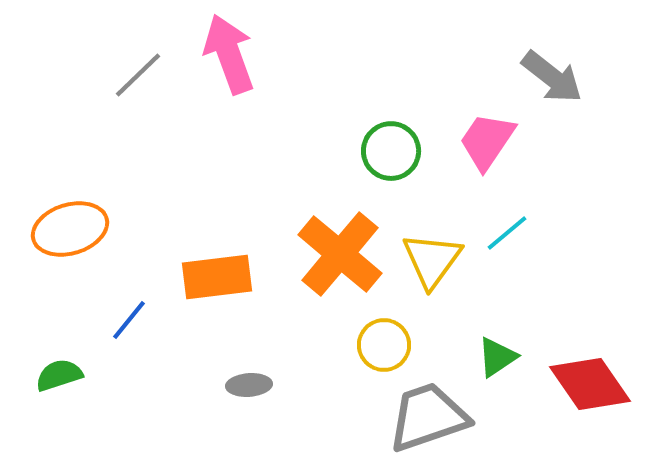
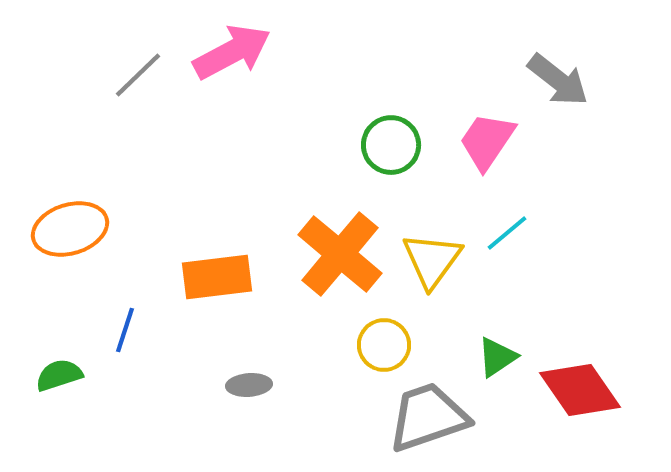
pink arrow: moved 3 px right, 2 px up; rotated 82 degrees clockwise
gray arrow: moved 6 px right, 3 px down
green circle: moved 6 px up
blue line: moved 4 px left, 10 px down; rotated 21 degrees counterclockwise
red diamond: moved 10 px left, 6 px down
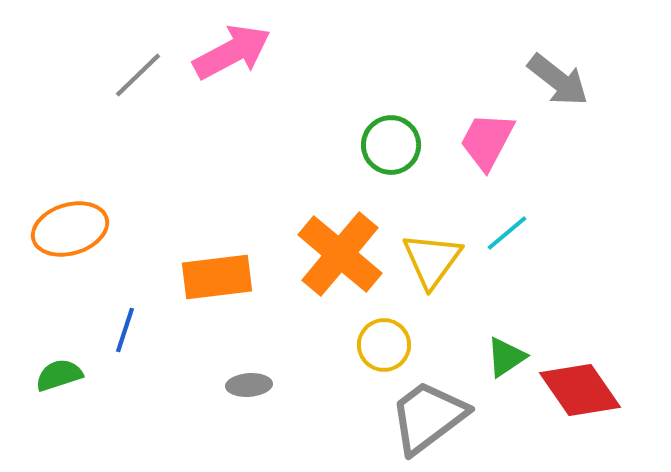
pink trapezoid: rotated 6 degrees counterclockwise
green triangle: moved 9 px right
gray trapezoid: rotated 18 degrees counterclockwise
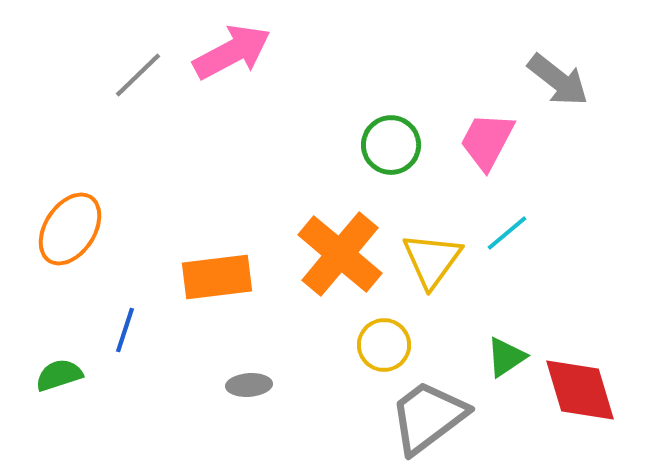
orange ellipse: rotated 40 degrees counterclockwise
red diamond: rotated 18 degrees clockwise
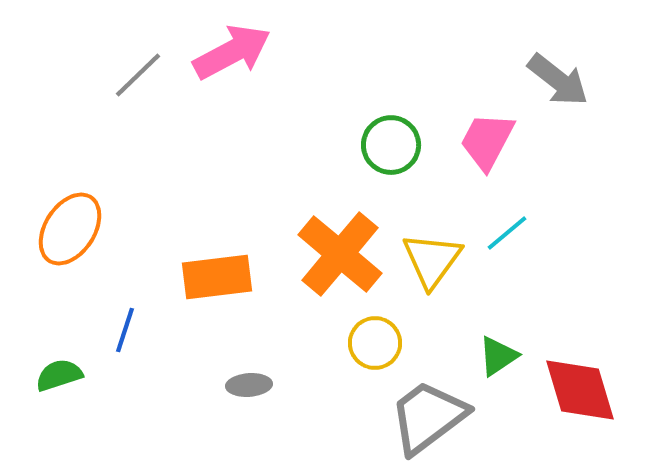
yellow circle: moved 9 px left, 2 px up
green triangle: moved 8 px left, 1 px up
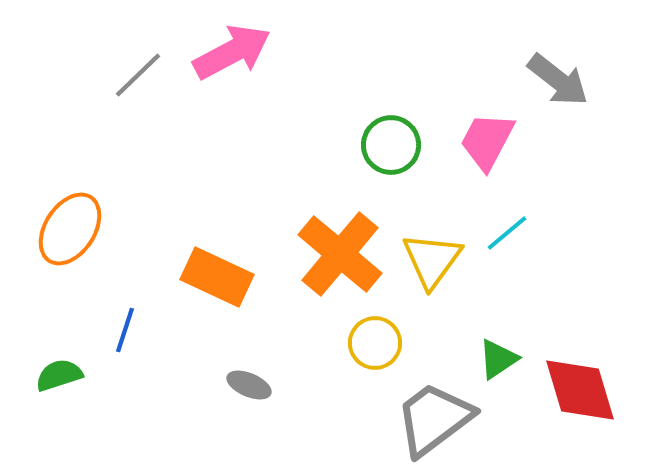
orange rectangle: rotated 32 degrees clockwise
green triangle: moved 3 px down
gray ellipse: rotated 27 degrees clockwise
gray trapezoid: moved 6 px right, 2 px down
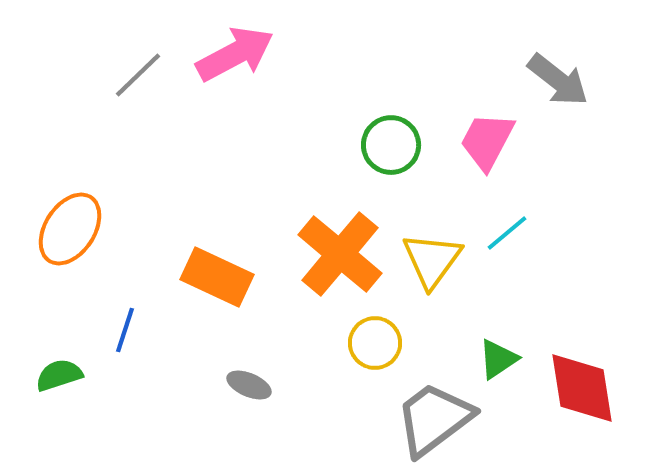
pink arrow: moved 3 px right, 2 px down
red diamond: moved 2 px right, 2 px up; rotated 8 degrees clockwise
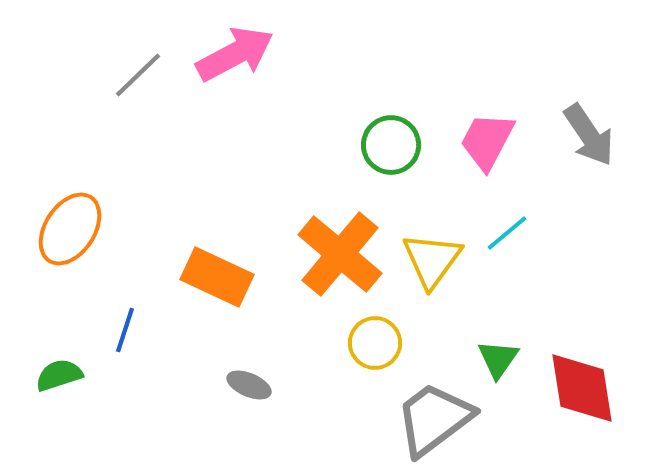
gray arrow: moved 31 px right, 55 px down; rotated 18 degrees clockwise
green triangle: rotated 21 degrees counterclockwise
